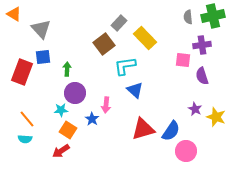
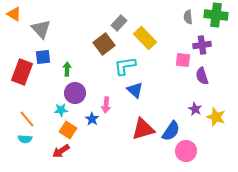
green cross: moved 3 px right, 1 px up; rotated 20 degrees clockwise
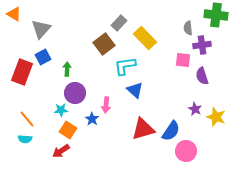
gray semicircle: moved 11 px down
gray triangle: rotated 25 degrees clockwise
blue square: rotated 21 degrees counterclockwise
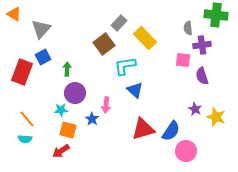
orange square: rotated 18 degrees counterclockwise
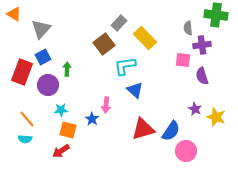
purple circle: moved 27 px left, 8 px up
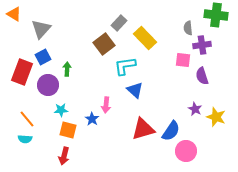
red arrow: moved 3 px right, 5 px down; rotated 42 degrees counterclockwise
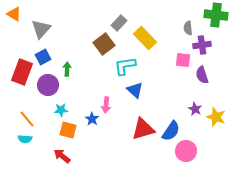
purple semicircle: moved 1 px up
red arrow: moved 2 px left; rotated 114 degrees clockwise
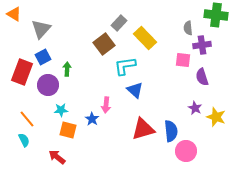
purple semicircle: moved 2 px down
purple star: moved 1 px up
blue semicircle: rotated 40 degrees counterclockwise
cyan semicircle: moved 1 px left, 1 px down; rotated 120 degrees counterclockwise
red arrow: moved 5 px left, 1 px down
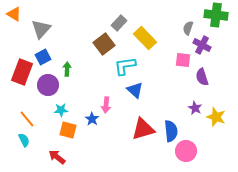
gray semicircle: rotated 24 degrees clockwise
purple cross: rotated 36 degrees clockwise
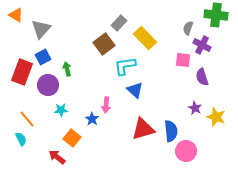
orange triangle: moved 2 px right, 1 px down
green arrow: rotated 16 degrees counterclockwise
orange square: moved 4 px right, 8 px down; rotated 24 degrees clockwise
cyan semicircle: moved 3 px left, 1 px up
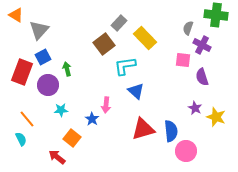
gray triangle: moved 2 px left, 1 px down
blue triangle: moved 1 px right, 1 px down
